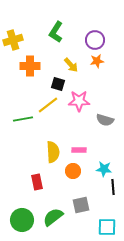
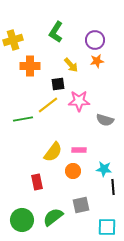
black square: rotated 24 degrees counterclockwise
yellow semicircle: rotated 40 degrees clockwise
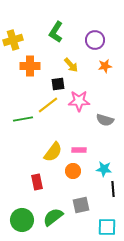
orange star: moved 8 px right, 5 px down
black line: moved 2 px down
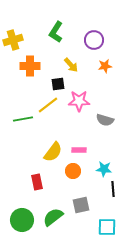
purple circle: moved 1 px left
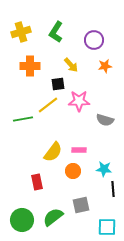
yellow cross: moved 8 px right, 8 px up
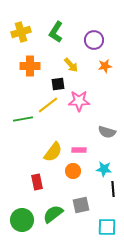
gray semicircle: moved 2 px right, 12 px down
green semicircle: moved 3 px up
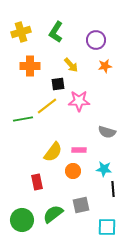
purple circle: moved 2 px right
yellow line: moved 1 px left, 1 px down
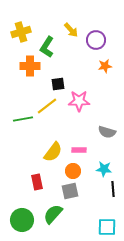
green L-shape: moved 9 px left, 15 px down
yellow arrow: moved 35 px up
gray square: moved 11 px left, 14 px up
green semicircle: rotated 10 degrees counterclockwise
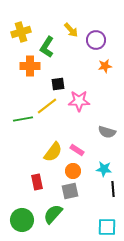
pink rectangle: moved 2 px left; rotated 32 degrees clockwise
